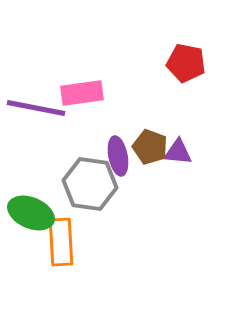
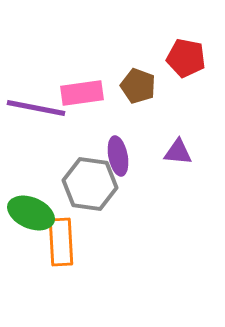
red pentagon: moved 5 px up
brown pentagon: moved 12 px left, 61 px up
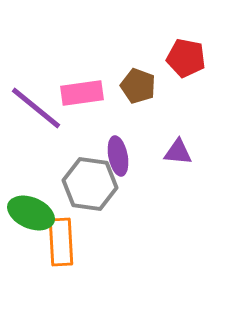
purple line: rotated 28 degrees clockwise
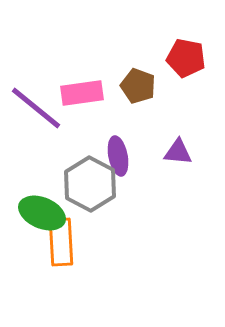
gray hexagon: rotated 20 degrees clockwise
green ellipse: moved 11 px right
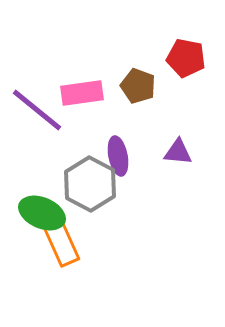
purple line: moved 1 px right, 2 px down
orange rectangle: rotated 21 degrees counterclockwise
